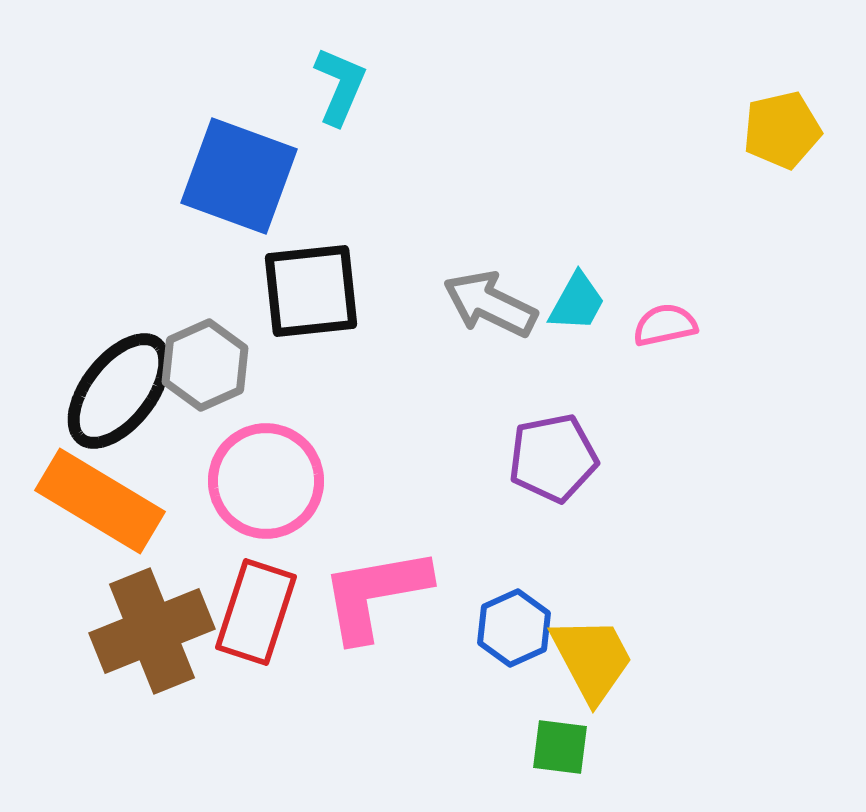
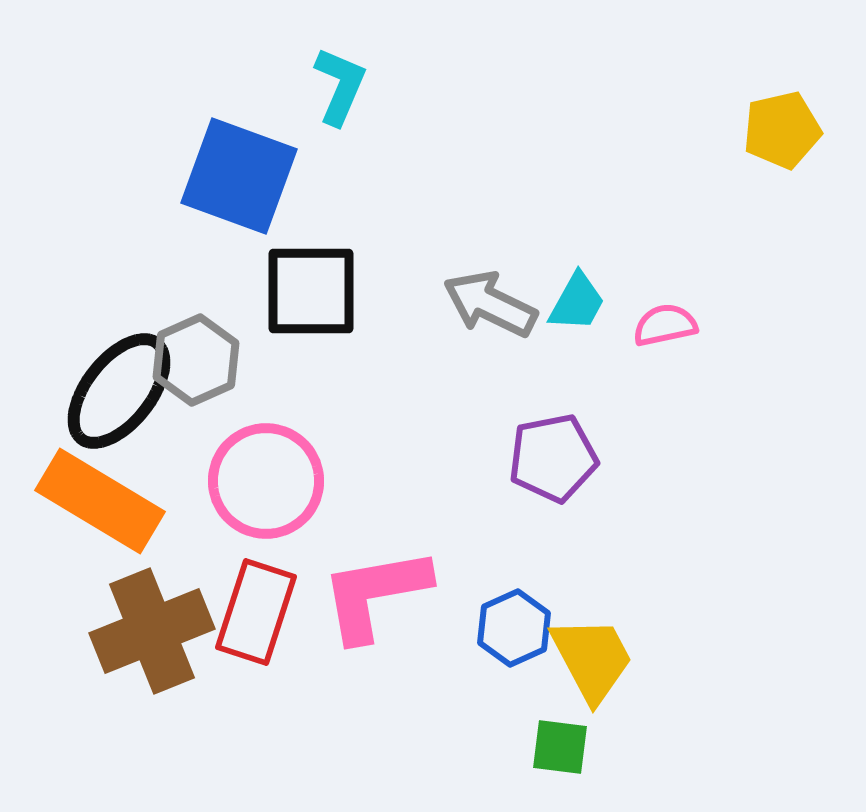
black square: rotated 6 degrees clockwise
gray hexagon: moved 9 px left, 5 px up
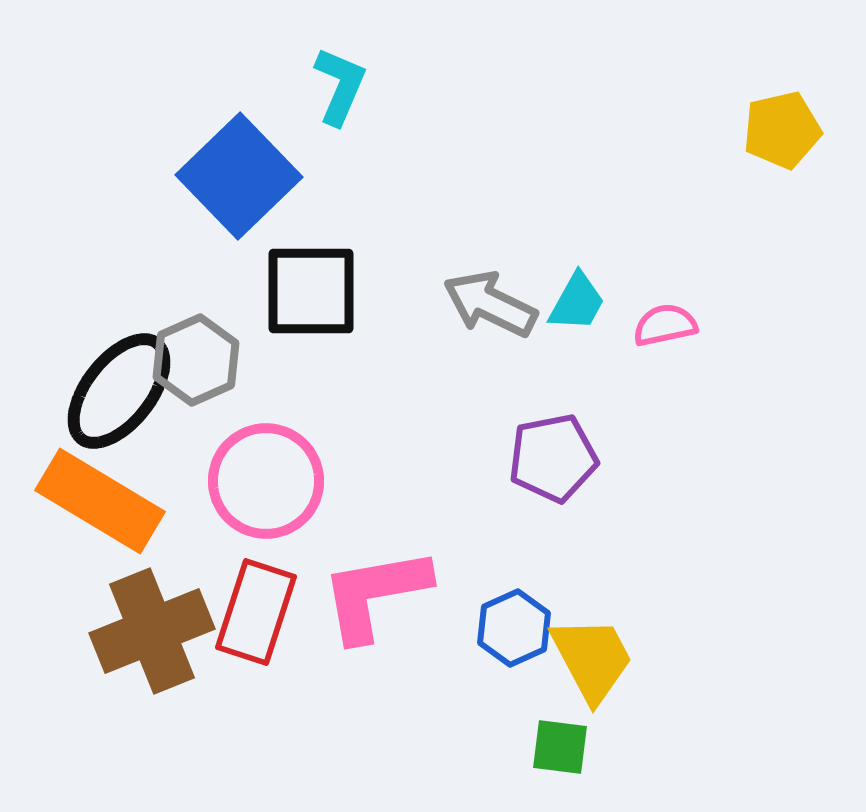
blue square: rotated 26 degrees clockwise
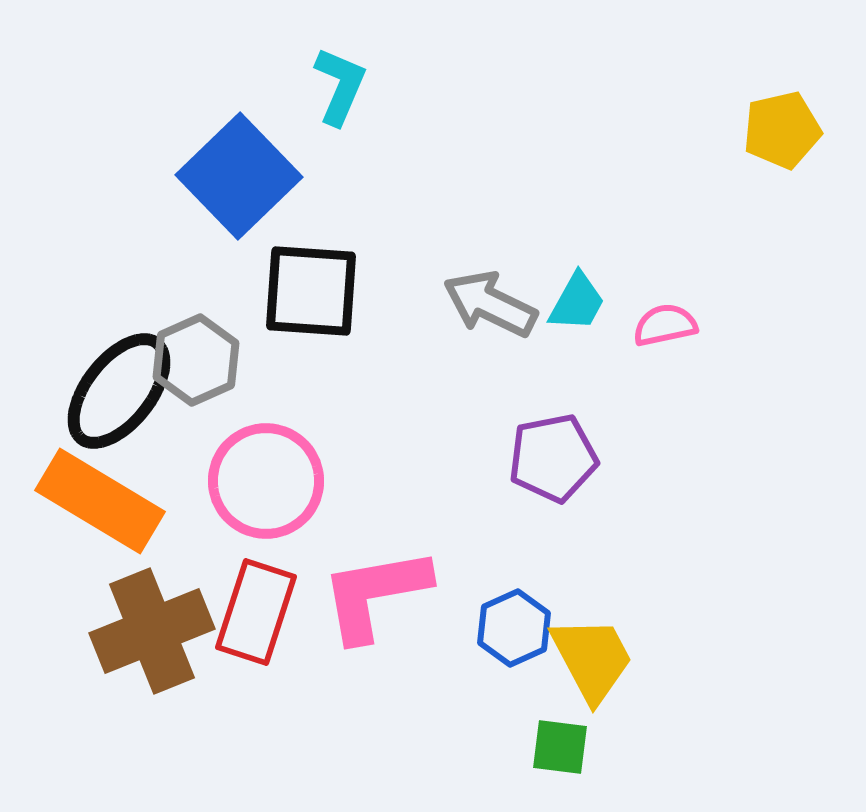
black square: rotated 4 degrees clockwise
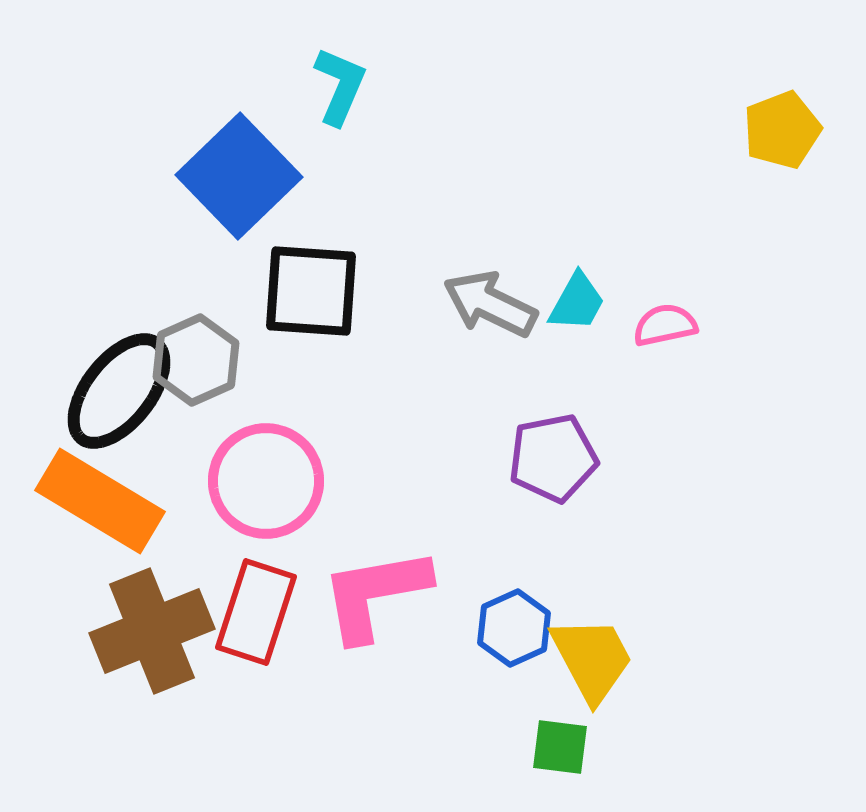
yellow pentagon: rotated 8 degrees counterclockwise
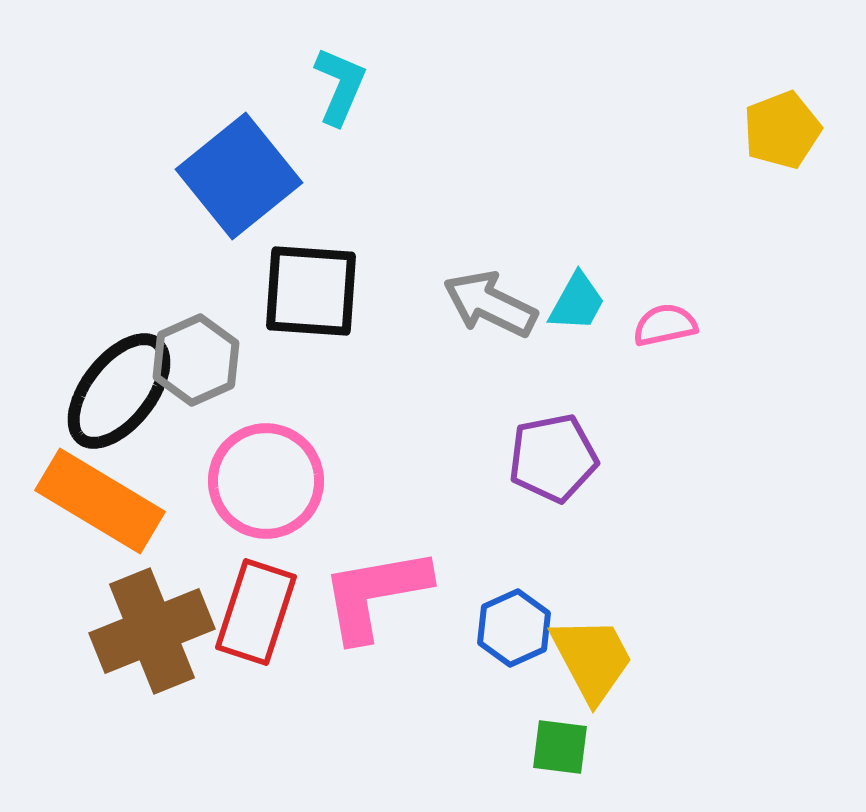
blue square: rotated 5 degrees clockwise
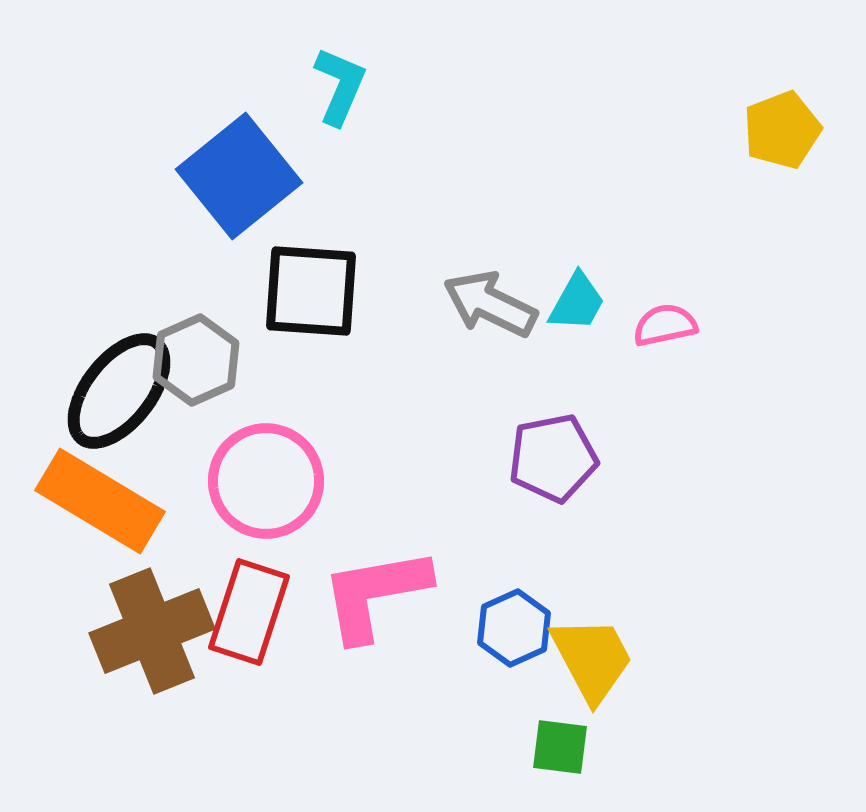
red rectangle: moved 7 px left
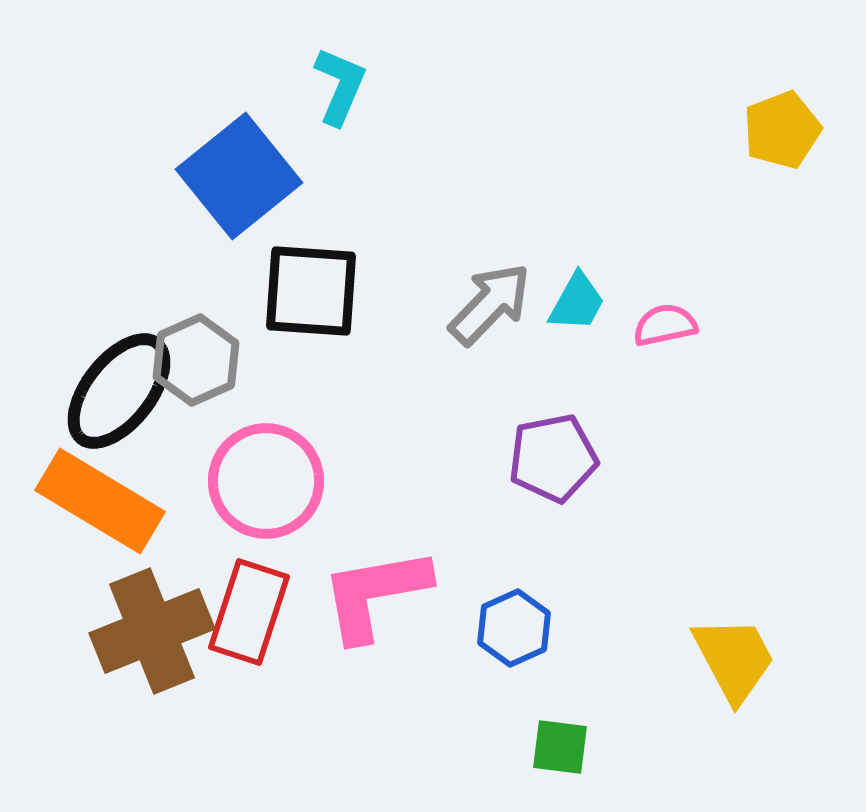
gray arrow: rotated 108 degrees clockwise
yellow trapezoid: moved 142 px right
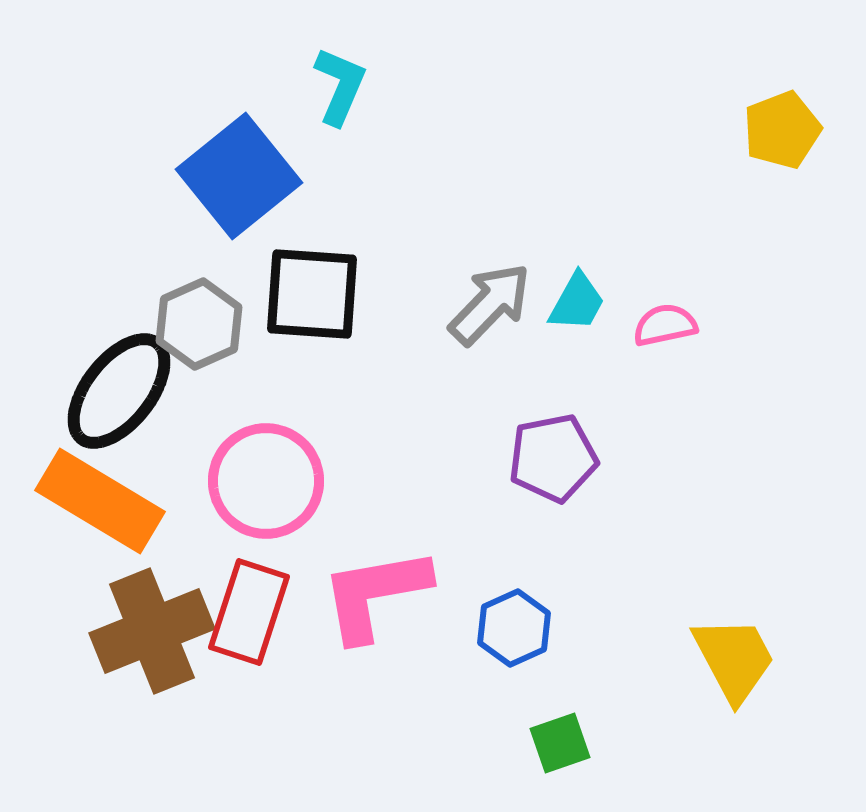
black square: moved 1 px right, 3 px down
gray hexagon: moved 3 px right, 36 px up
green square: moved 4 px up; rotated 26 degrees counterclockwise
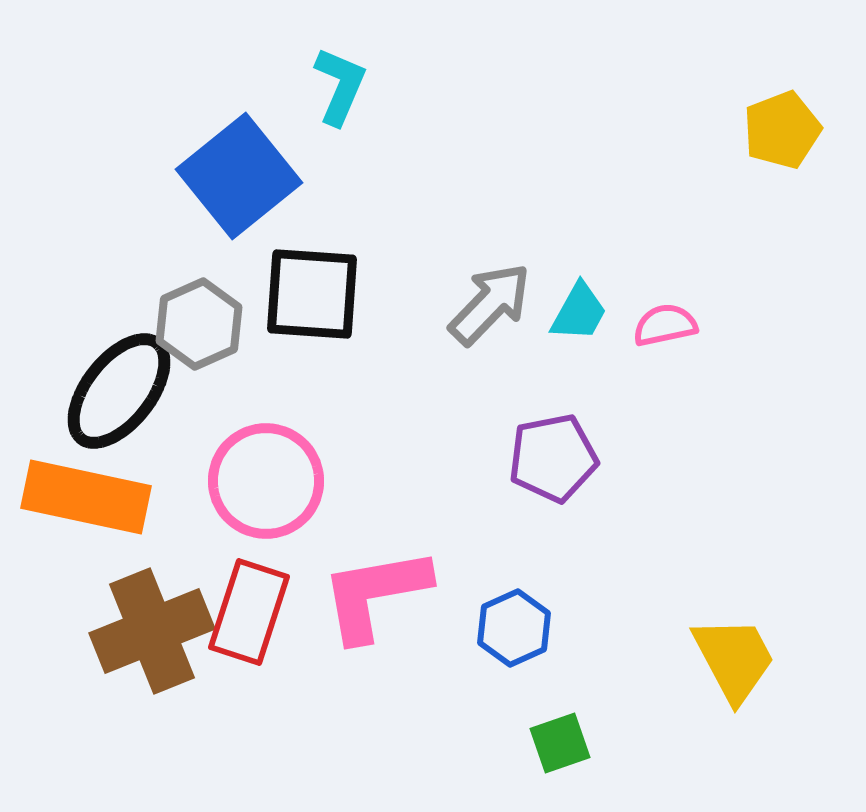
cyan trapezoid: moved 2 px right, 10 px down
orange rectangle: moved 14 px left, 4 px up; rotated 19 degrees counterclockwise
